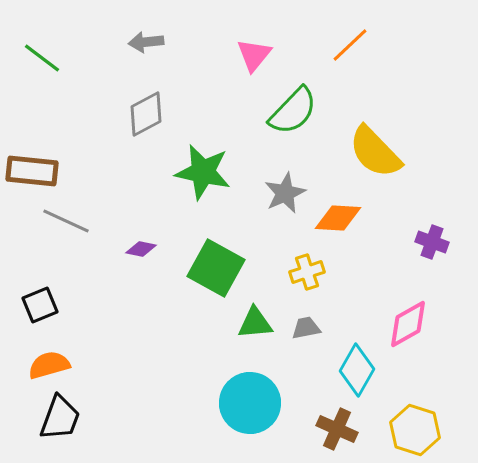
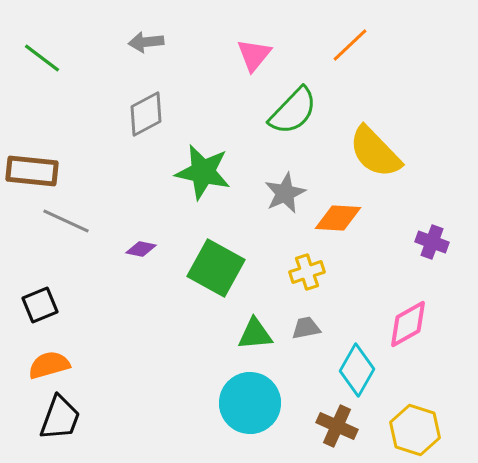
green triangle: moved 11 px down
brown cross: moved 3 px up
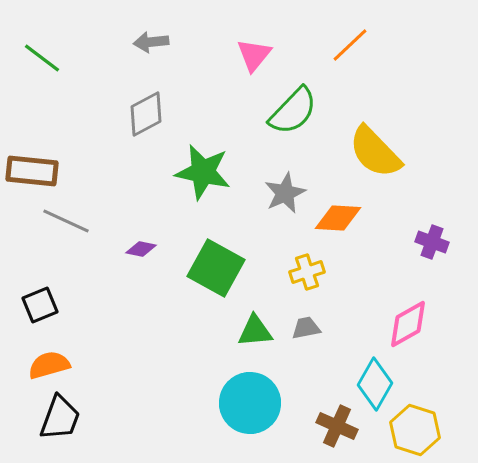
gray arrow: moved 5 px right
green triangle: moved 3 px up
cyan diamond: moved 18 px right, 14 px down
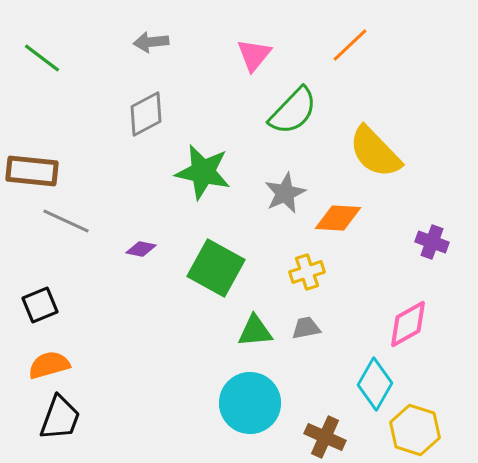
brown cross: moved 12 px left, 11 px down
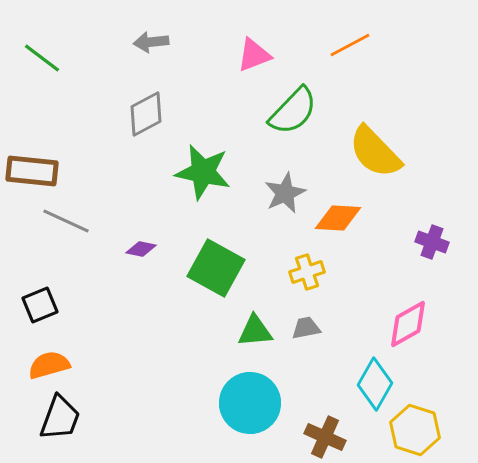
orange line: rotated 15 degrees clockwise
pink triangle: rotated 30 degrees clockwise
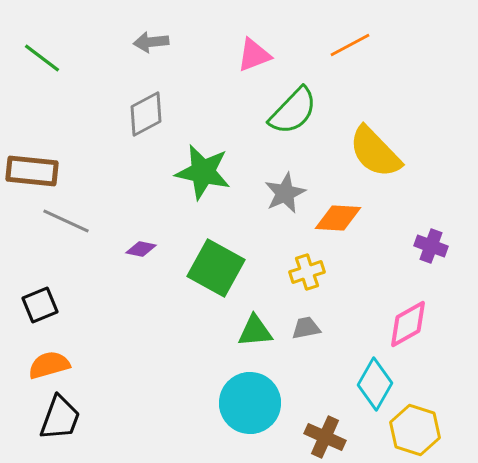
purple cross: moved 1 px left, 4 px down
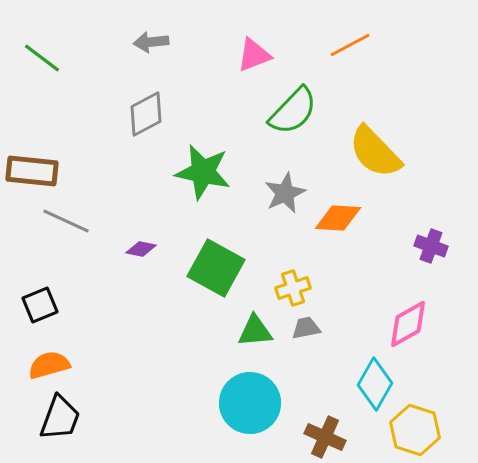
yellow cross: moved 14 px left, 16 px down
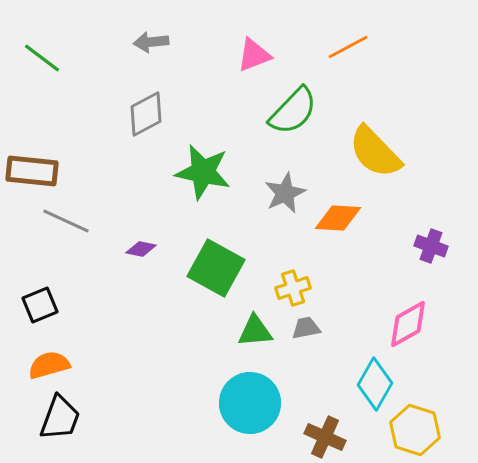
orange line: moved 2 px left, 2 px down
